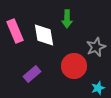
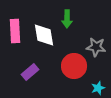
pink rectangle: rotated 20 degrees clockwise
gray star: rotated 30 degrees clockwise
purple rectangle: moved 2 px left, 2 px up
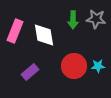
green arrow: moved 6 px right, 1 px down
pink rectangle: rotated 25 degrees clockwise
gray star: moved 28 px up
cyan star: moved 22 px up; rotated 16 degrees clockwise
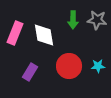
gray star: moved 1 px right, 1 px down
pink rectangle: moved 2 px down
red circle: moved 5 px left
purple rectangle: rotated 18 degrees counterclockwise
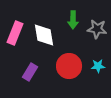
gray star: moved 9 px down
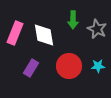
gray star: rotated 18 degrees clockwise
purple rectangle: moved 1 px right, 4 px up
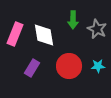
pink rectangle: moved 1 px down
purple rectangle: moved 1 px right
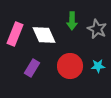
green arrow: moved 1 px left, 1 px down
white diamond: rotated 15 degrees counterclockwise
red circle: moved 1 px right
